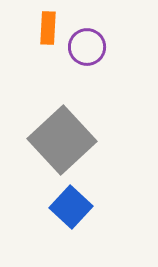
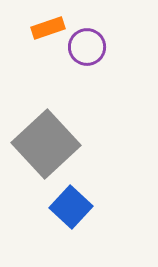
orange rectangle: rotated 68 degrees clockwise
gray square: moved 16 px left, 4 px down
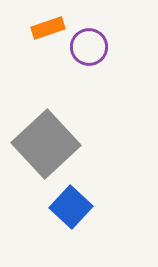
purple circle: moved 2 px right
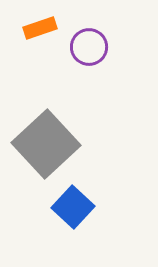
orange rectangle: moved 8 px left
blue square: moved 2 px right
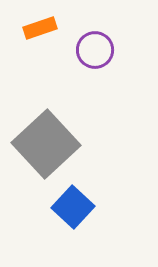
purple circle: moved 6 px right, 3 px down
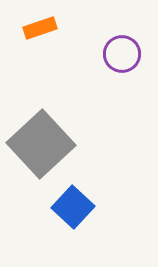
purple circle: moved 27 px right, 4 px down
gray square: moved 5 px left
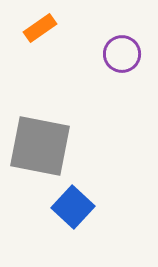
orange rectangle: rotated 16 degrees counterclockwise
gray square: moved 1 px left, 2 px down; rotated 36 degrees counterclockwise
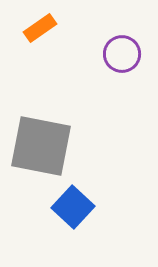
gray square: moved 1 px right
